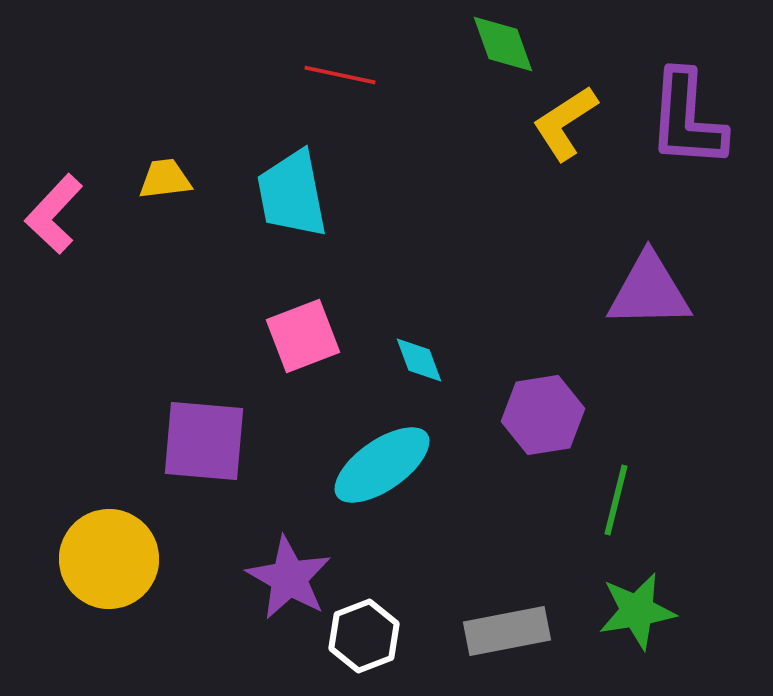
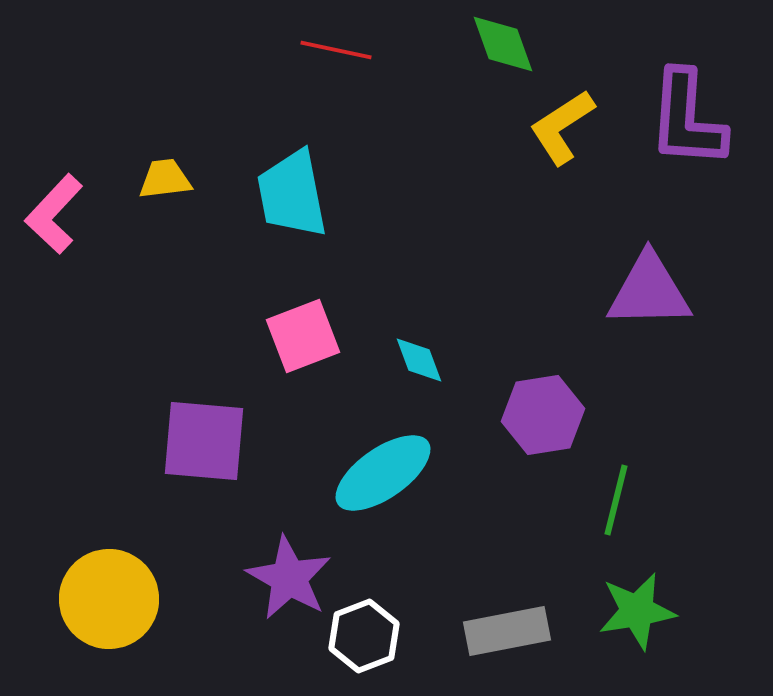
red line: moved 4 px left, 25 px up
yellow L-shape: moved 3 px left, 4 px down
cyan ellipse: moved 1 px right, 8 px down
yellow circle: moved 40 px down
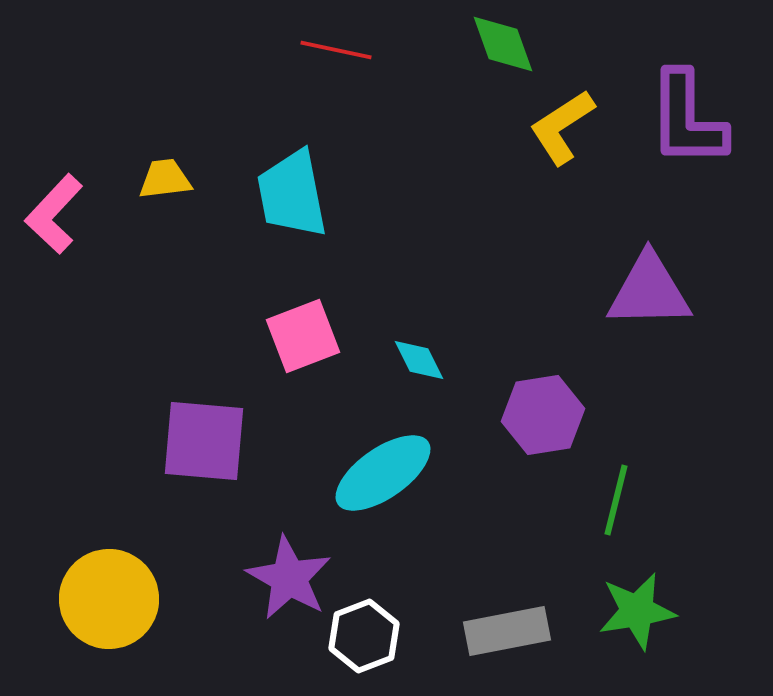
purple L-shape: rotated 4 degrees counterclockwise
cyan diamond: rotated 6 degrees counterclockwise
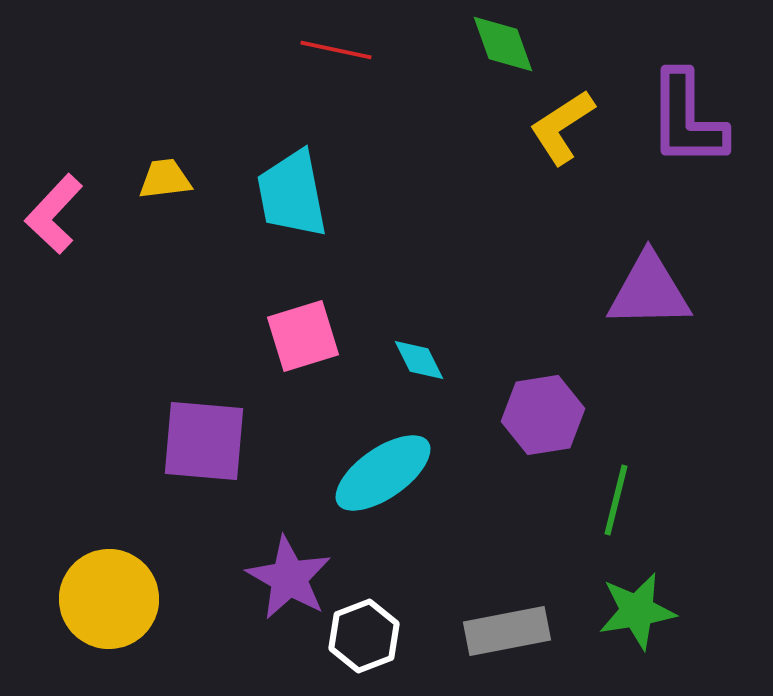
pink square: rotated 4 degrees clockwise
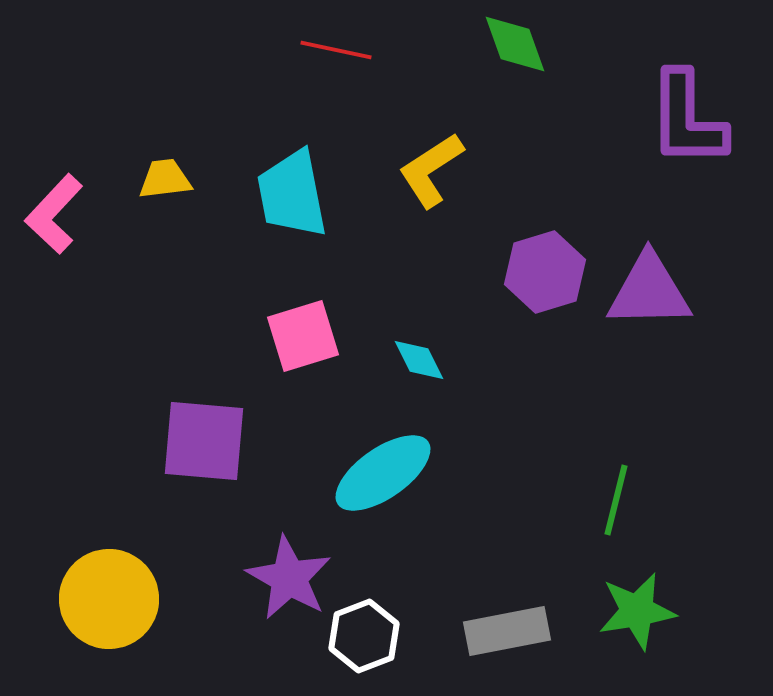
green diamond: moved 12 px right
yellow L-shape: moved 131 px left, 43 px down
purple hexagon: moved 2 px right, 143 px up; rotated 8 degrees counterclockwise
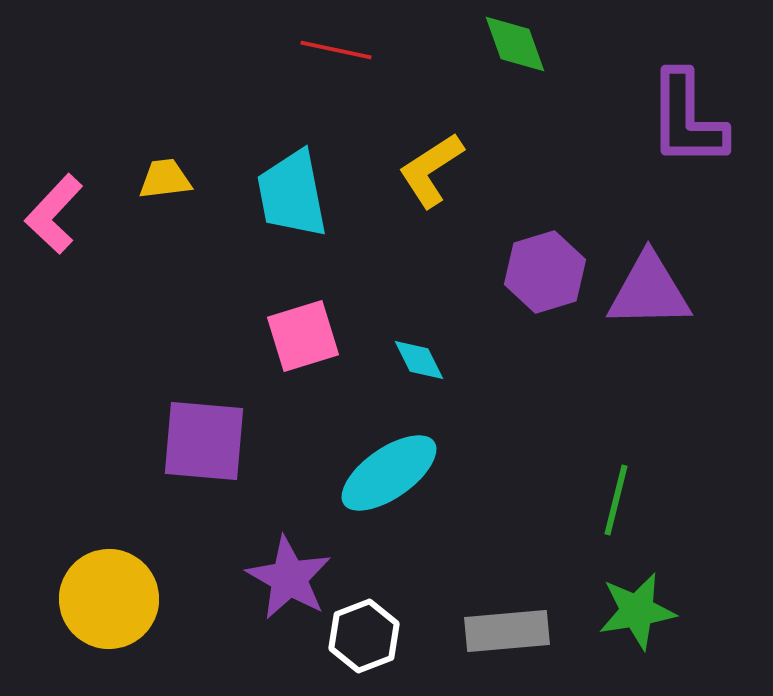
cyan ellipse: moved 6 px right
gray rectangle: rotated 6 degrees clockwise
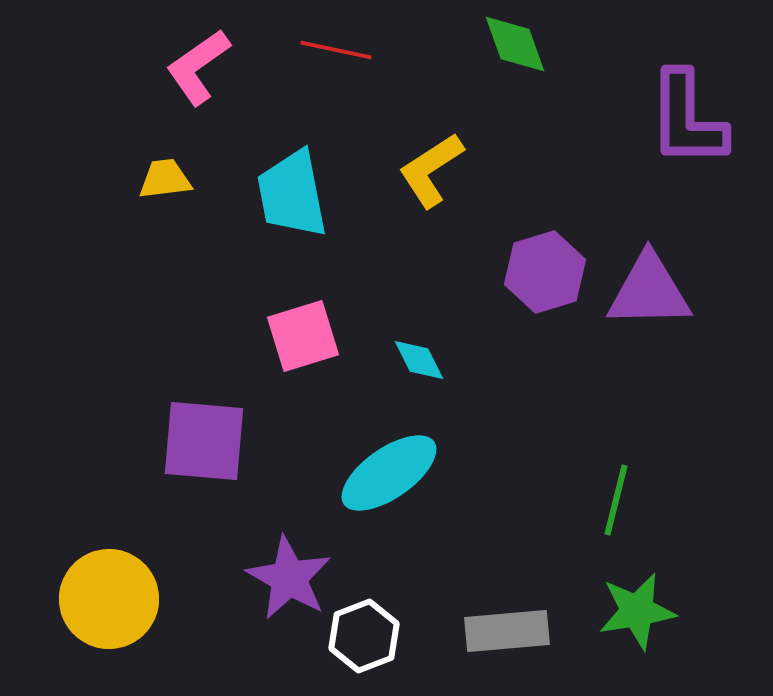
pink L-shape: moved 144 px right, 147 px up; rotated 12 degrees clockwise
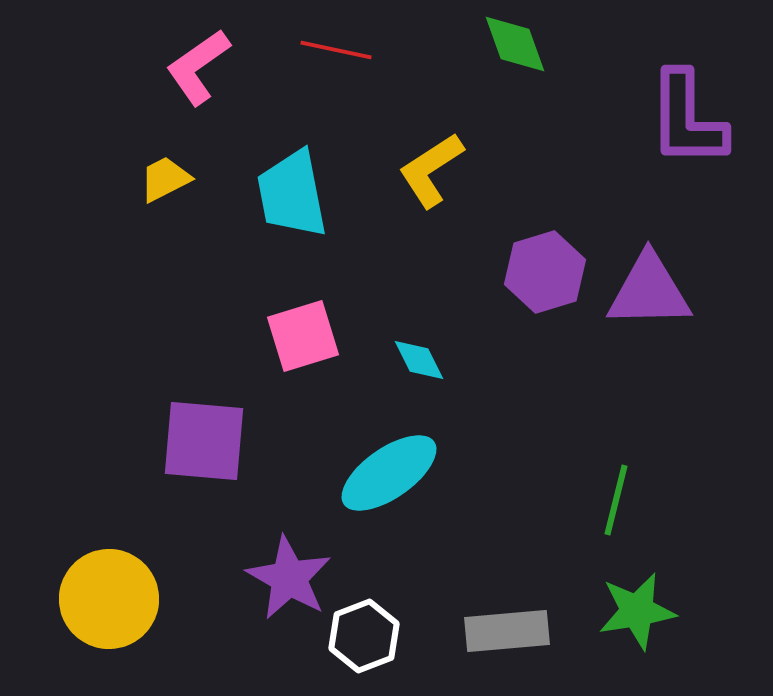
yellow trapezoid: rotated 20 degrees counterclockwise
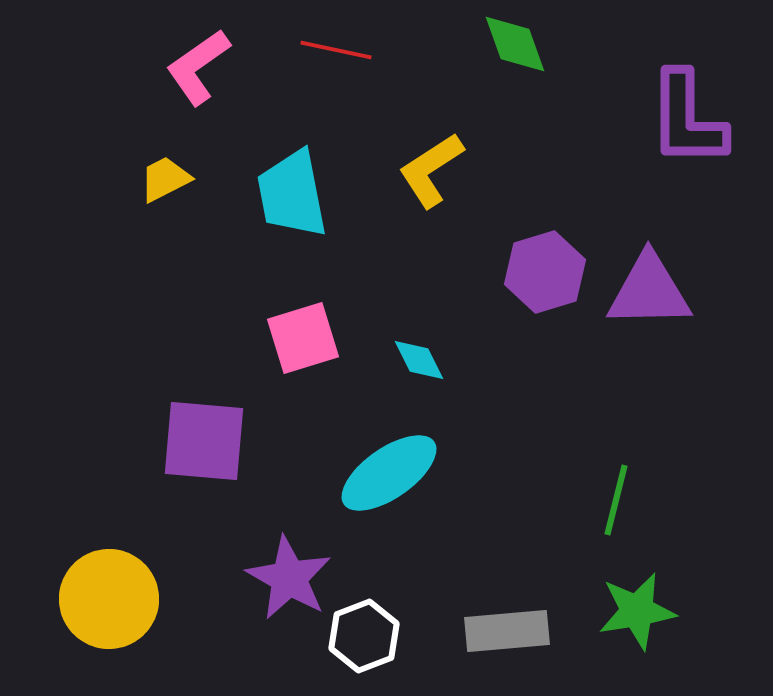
pink square: moved 2 px down
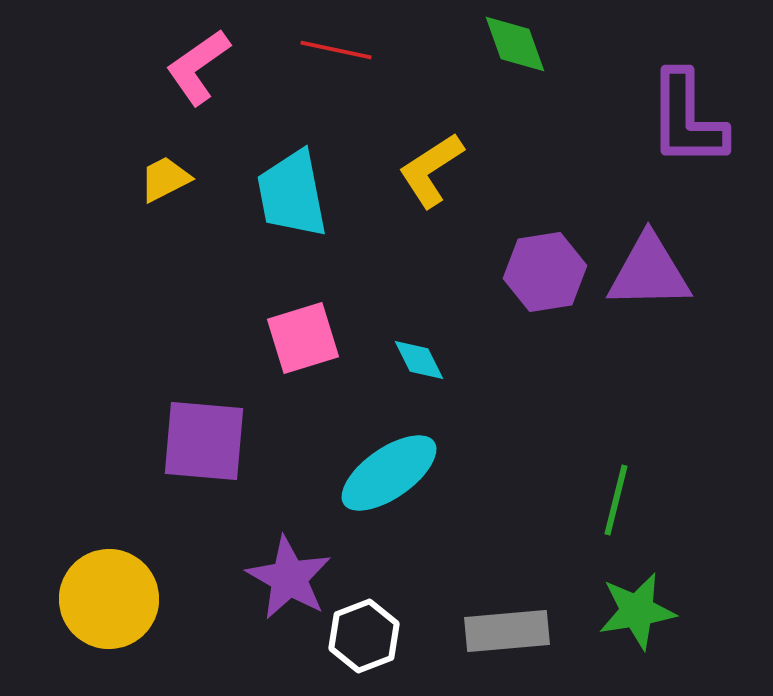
purple hexagon: rotated 8 degrees clockwise
purple triangle: moved 19 px up
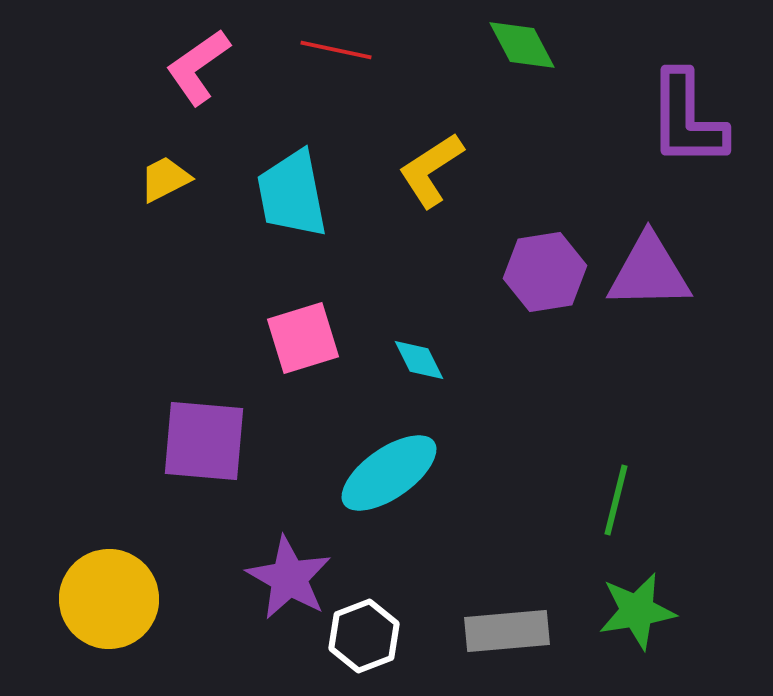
green diamond: moved 7 px right, 1 px down; rotated 8 degrees counterclockwise
